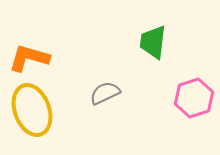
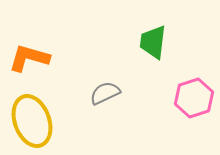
yellow ellipse: moved 11 px down
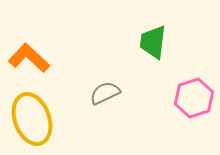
orange L-shape: rotated 27 degrees clockwise
yellow ellipse: moved 2 px up
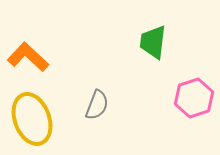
orange L-shape: moved 1 px left, 1 px up
gray semicircle: moved 8 px left, 12 px down; rotated 136 degrees clockwise
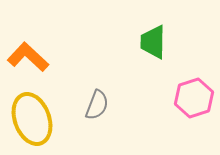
green trapezoid: rotated 6 degrees counterclockwise
